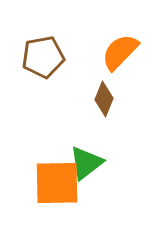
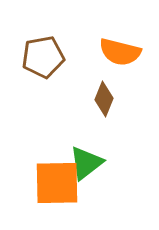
orange semicircle: rotated 120 degrees counterclockwise
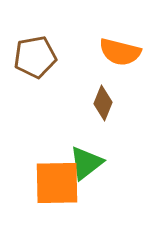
brown pentagon: moved 8 px left
brown diamond: moved 1 px left, 4 px down
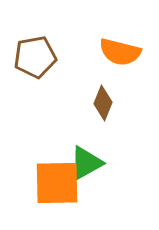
green triangle: rotated 9 degrees clockwise
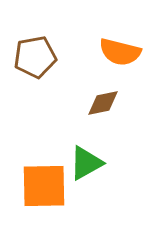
brown diamond: rotated 56 degrees clockwise
orange square: moved 13 px left, 3 px down
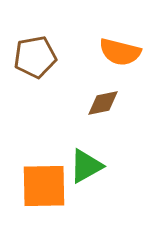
green triangle: moved 3 px down
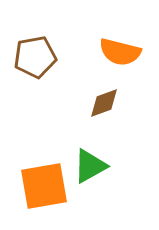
brown diamond: moved 1 px right; rotated 8 degrees counterclockwise
green triangle: moved 4 px right
orange square: rotated 9 degrees counterclockwise
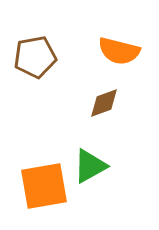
orange semicircle: moved 1 px left, 1 px up
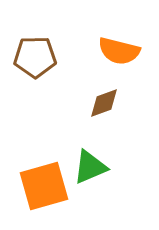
brown pentagon: rotated 9 degrees clockwise
green triangle: moved 1 px down; rotated 6 degrees clockwise
orange square: rotated 6 degrees counterclockwise
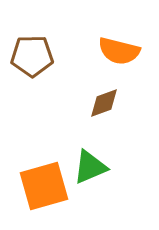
brown pentagon: moved 3 px left, 1 px up
